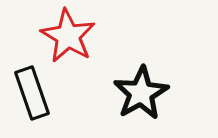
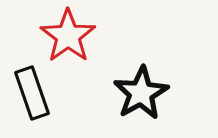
red star: rotated 6 degrees clockwise
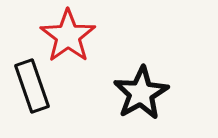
black rectangle: moved 7 px up
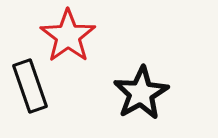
black rectangle: moved 2 px left
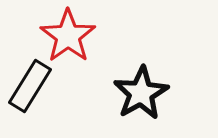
black rectangle: rotated 51 degrees clockwise
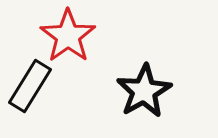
black star: moved 3 px right, 2 px up
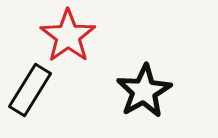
black rectangle: moved 4 px down
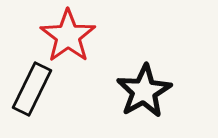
black rectangle: moved 2 px right, 1 px up; rotated 6 degrees counterclockwise
